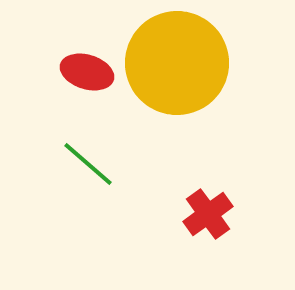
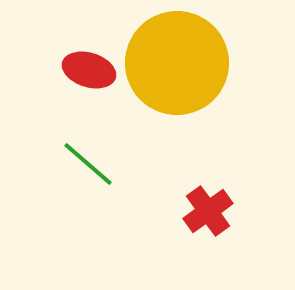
red ellipse: moved 2 px right, 2 px up
red cross: moved 3 px up
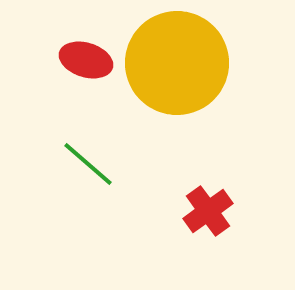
red ellipse: moved 3 px left, 10 px up
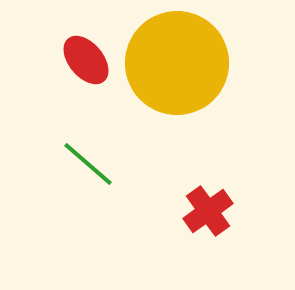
red ellipse: rotated 33 degrees clockwise
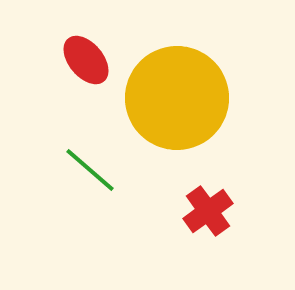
yellow circle: moved 35 px down
green line: moved 2 px right, 6 px down
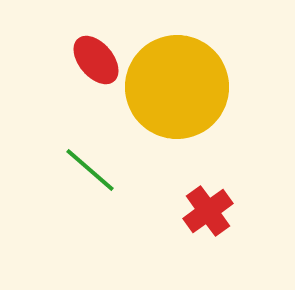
red ellipse: moved 10 px right
yellow circle: moved 11 px up
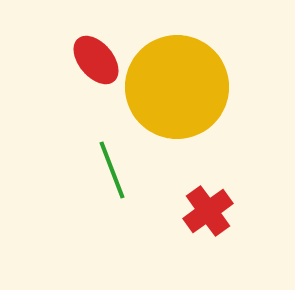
green line: moved 22 px right; rotated 28 degrees clockwise
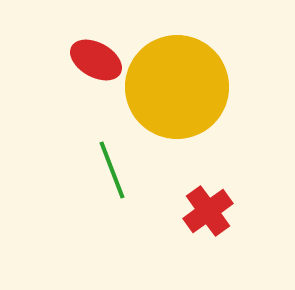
red ellipse: rotated 21 degrees counterclockwise
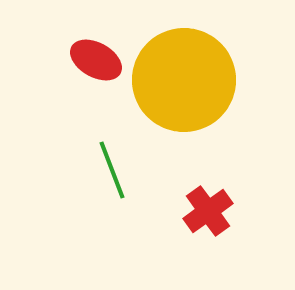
yellow circle: moved 7 px right, 7 px up
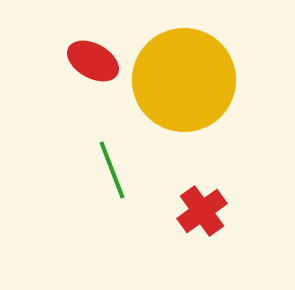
red ellipse: moved 3 px left, 1 px down
red cross: moved 6 px left
